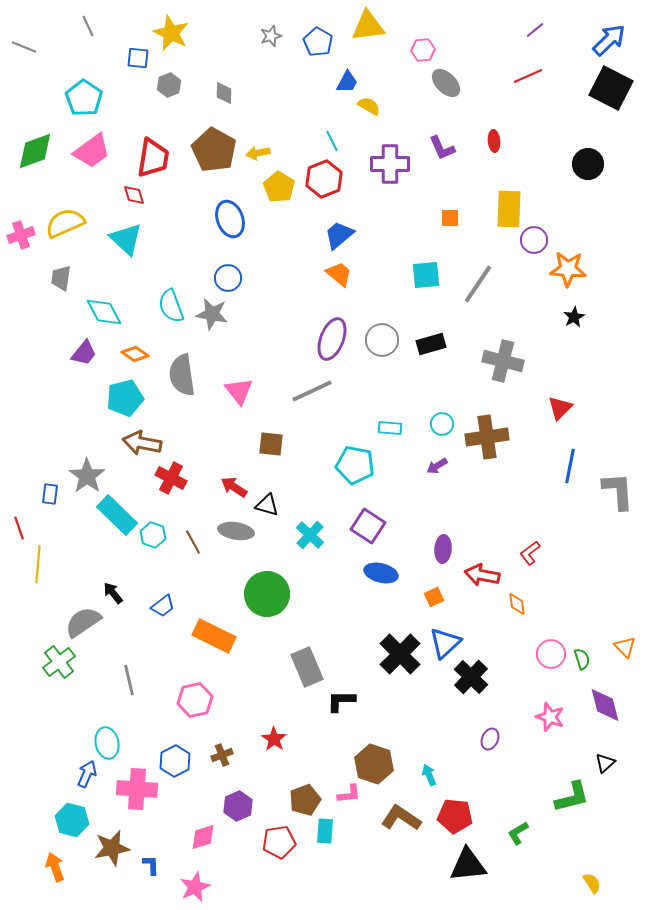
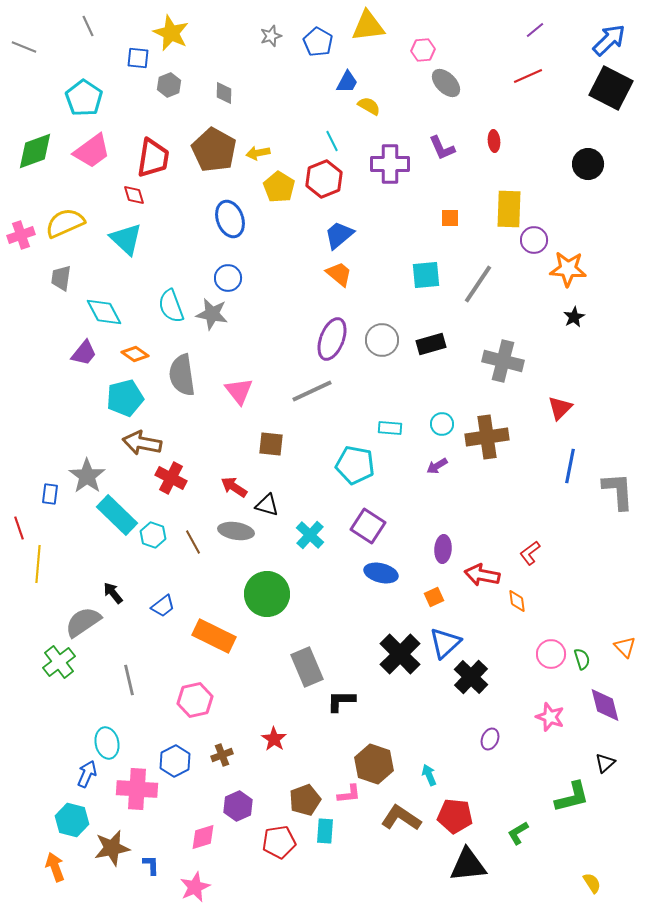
orange diamond at (517, 604): moved 3 px up
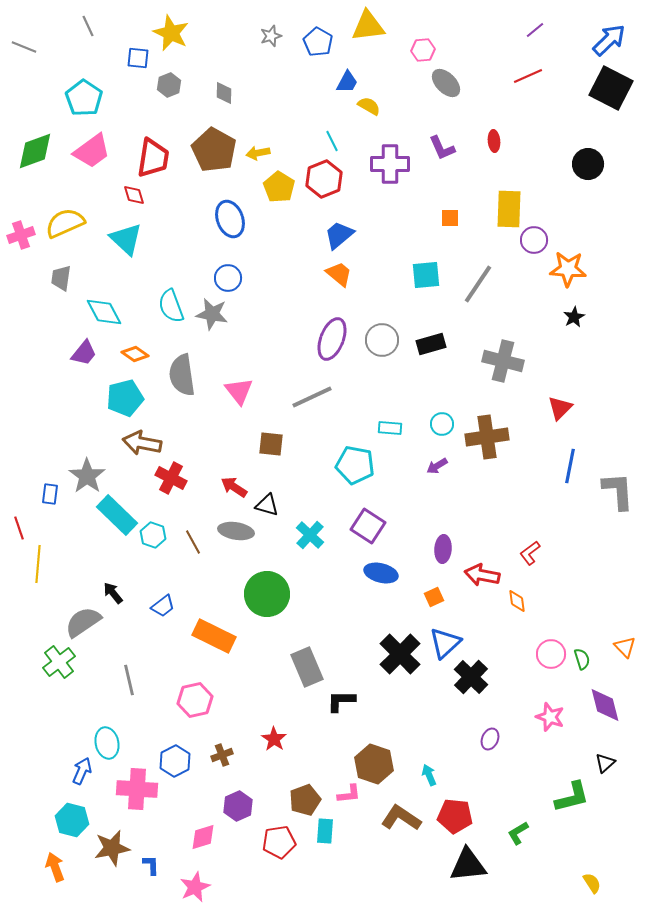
gray line at (312, 391): moved 6 px down
blue arrow at (87, 774): moved 5 px left, 3 px up
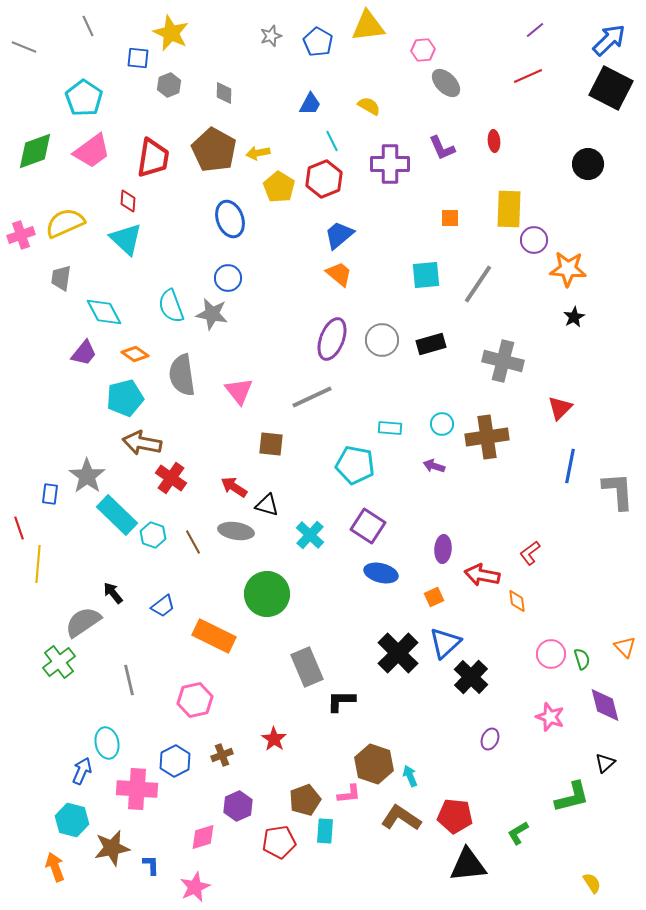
blue trapezoid at (347, 82): moved 37 px left, 22 px down
red diamond at (134, 195): moved 6 px left, 6 px down; rotated 20 degrees clockwise
purple arrow at (437, 466): moved 3 px left; rotated 50 degrees clockwise
red cross at (171, 478): rotated 8 degrees clockwise
black cross at (400, 654): moved 2 px left, 1 px up
cyan arrow at (429, 775): moved 19 px left, 1 px down
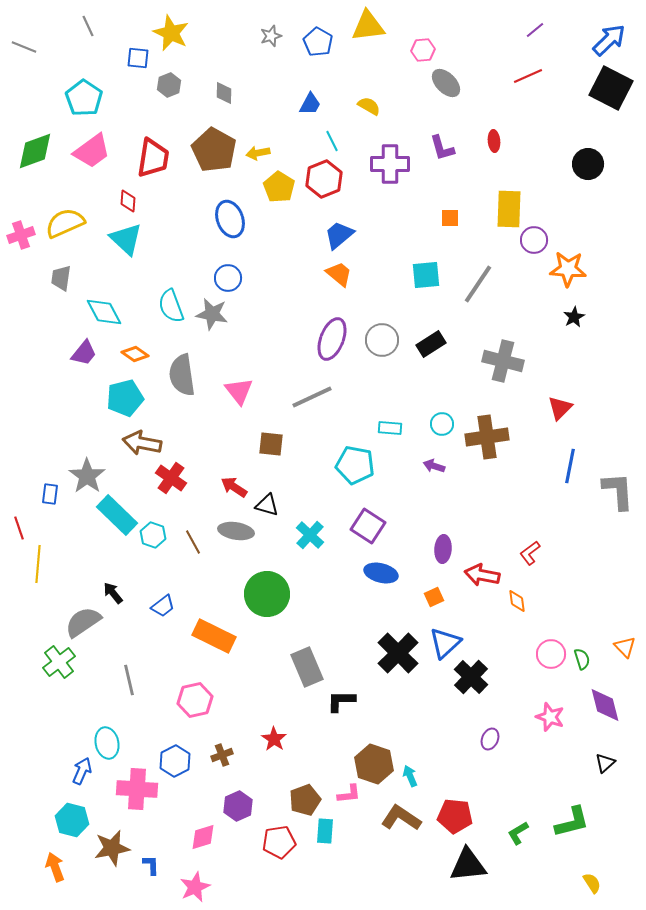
purple L-shape at (442, 148): rotated 8 degrees clockwise
black rectangle at (431, 344): rotated 16 degrees counterclockwise
green L-shape at (572, 797): moved 25 px down
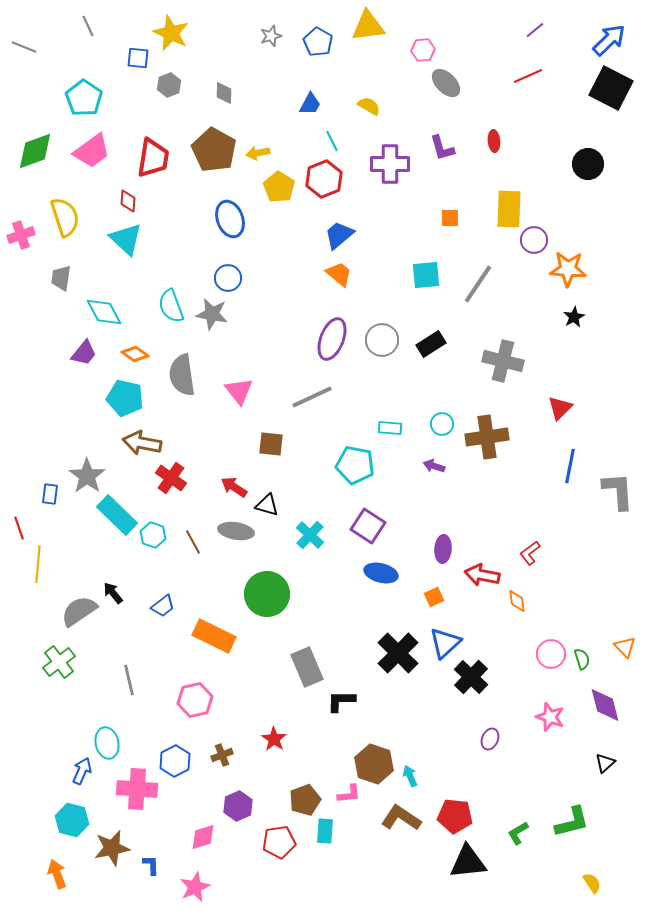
yellow semicircle at (65, 223): moved 6 px up; rotated 96 degrees clockwise
cyan pentagon at (125, 398): rotated 27 degrees clockwise
gray semicircle at (83, 622): moved 4 px left, 11 px up
black triangle at (468, 865): moved 3 px up
orange arrow at (55, 867): moved 2 px right, 7 px down
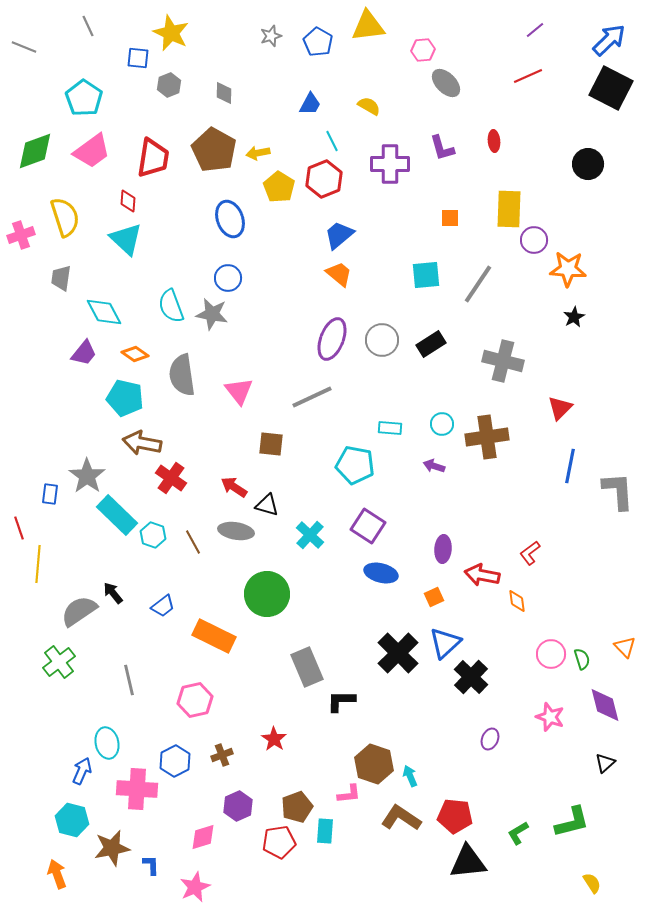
brown pentagon at (305, 800): moved 8 px left, 7 px down
